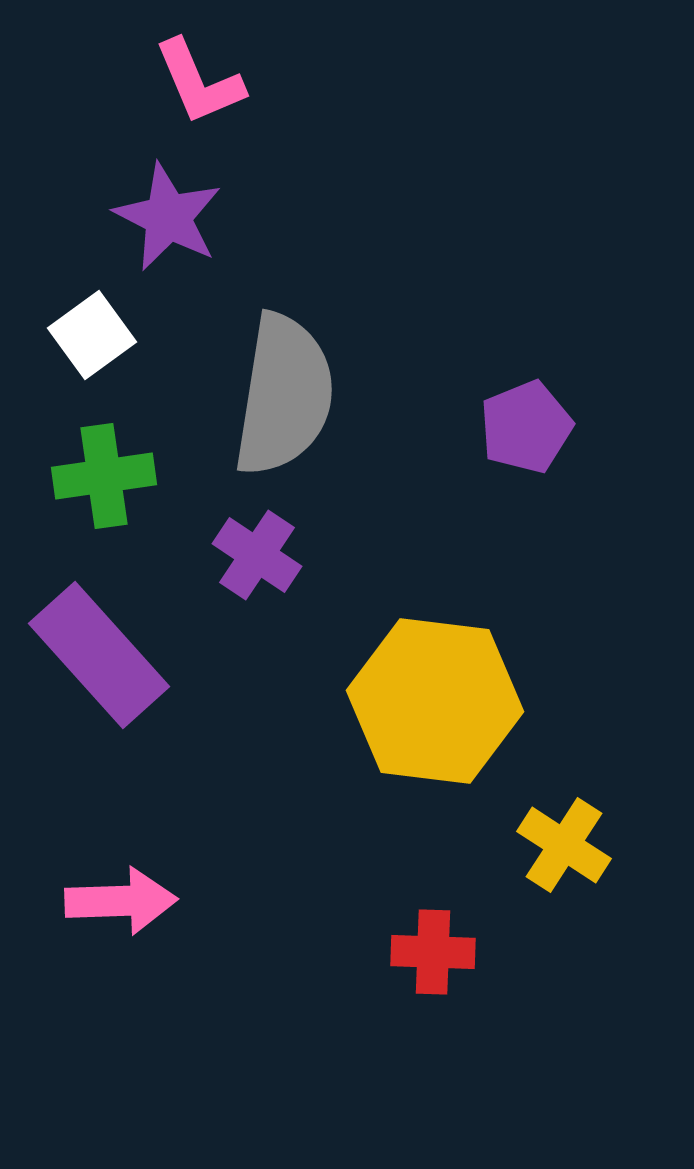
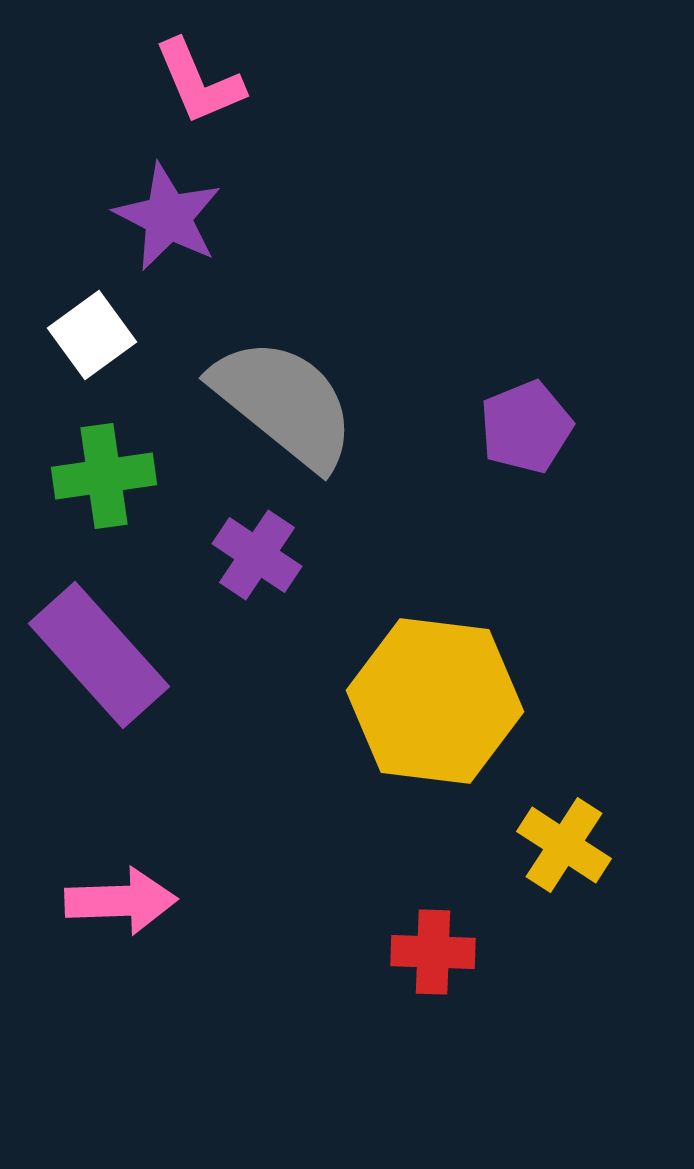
gray semicircle: moved 8 px down; rotated 60 degrees counterclockwise
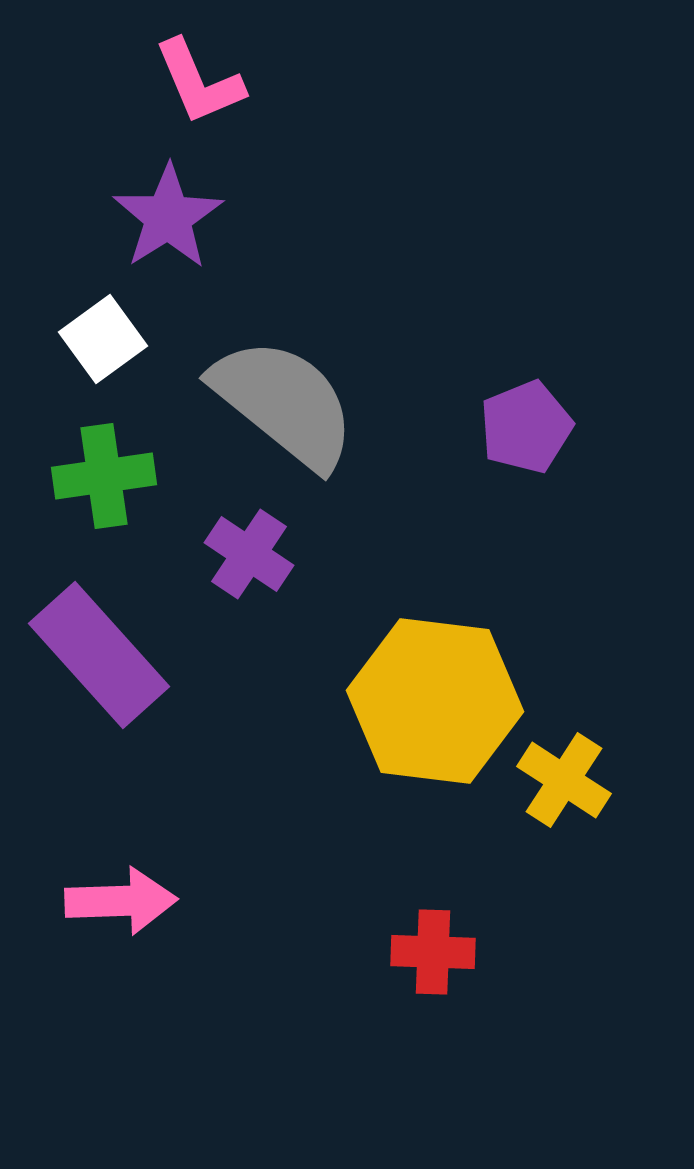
purple star: rotated 13 degrees clockwise
white square: moved 11 px right, 4 px down
purple cross: moved 8 px left, 1 px up
yellow cross: moved 65 px up
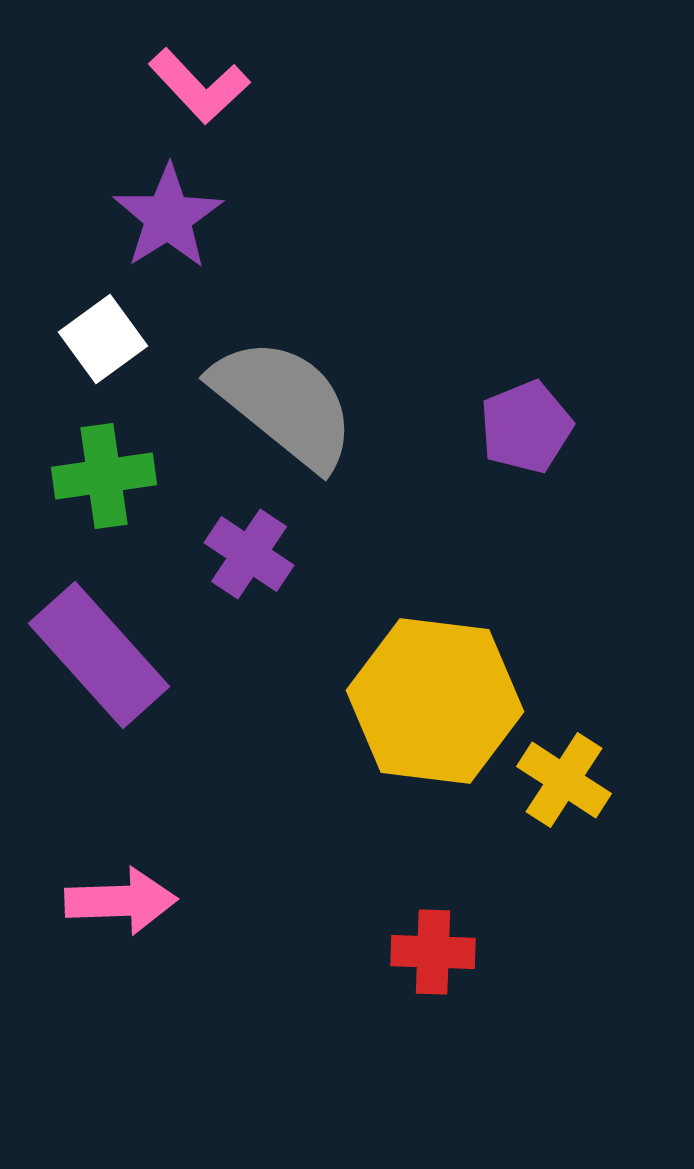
pink L-shape: moved 4 px down; rotated 20 degrees counterclockwise
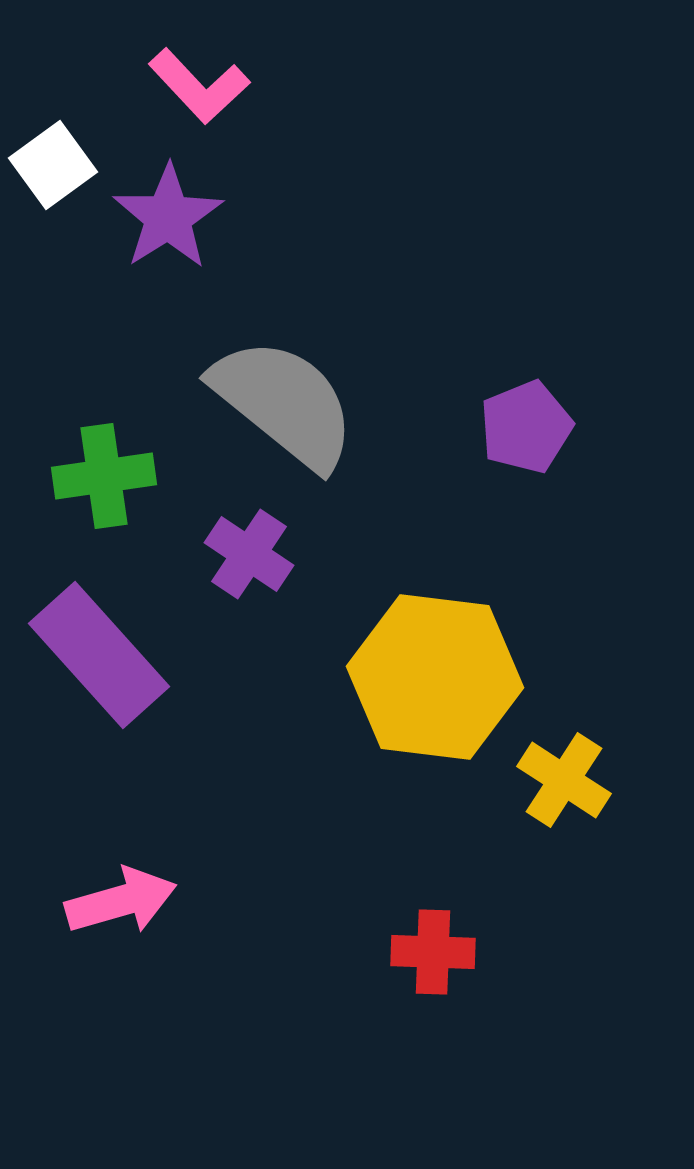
white square: moved 50 px left, 174 px up
yellow hexagon: moved 24 px up
pink arrow: rotated 14 degrees counterclockwise
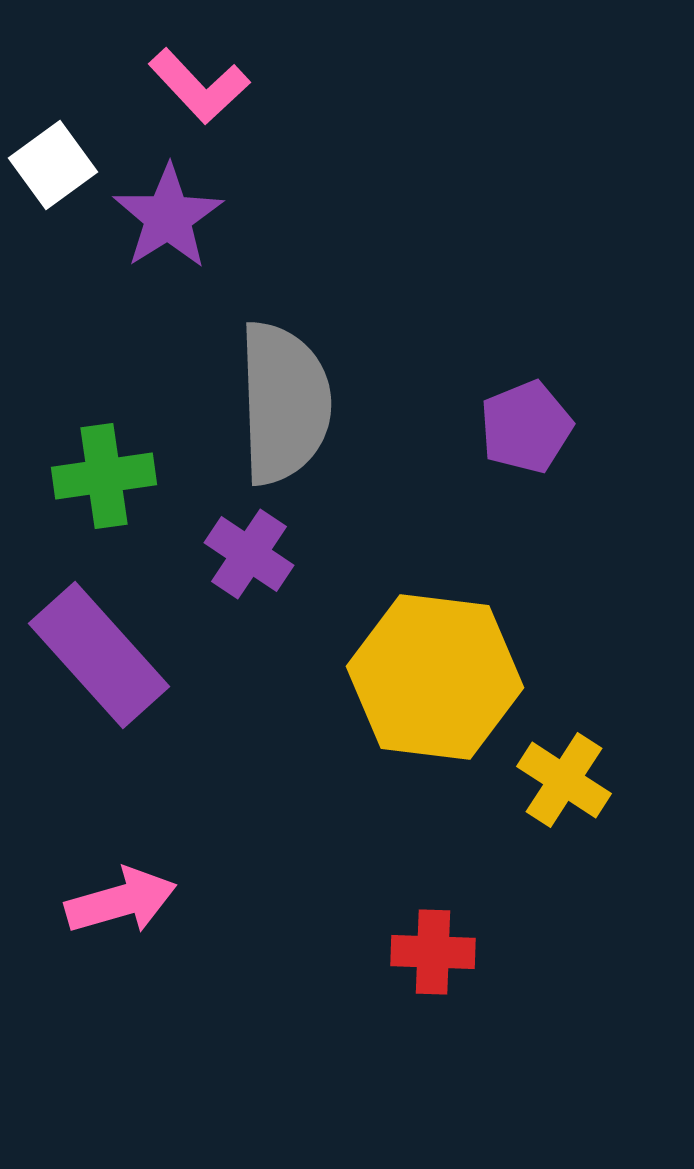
gray semicircle: rotated 49 degrees clockwise
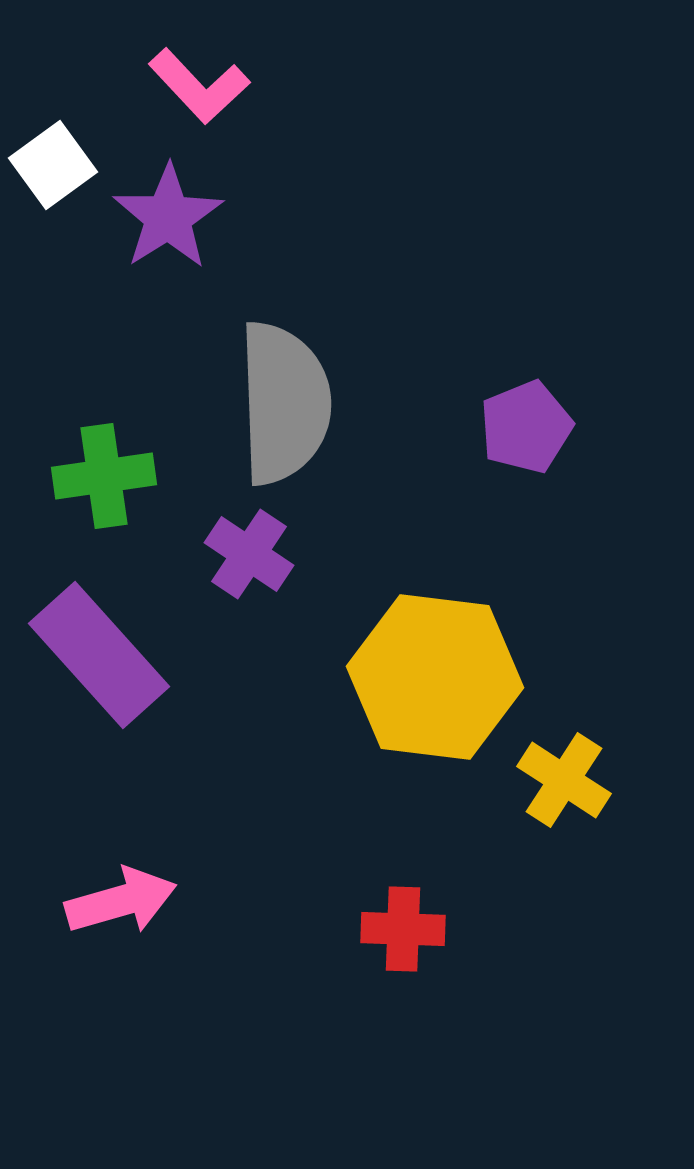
red cross: moved 30 px left, 23 px up
